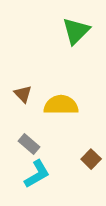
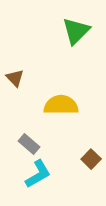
brown triangle: moved 8 px left, 16 px up
cyan L-shape: moved 1 px right
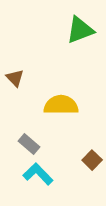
green triangle: moved 4 px right, 1 px up; rotated 24 degrees clockwise
brown square: moved 1 px right, 1 px down
cyan L-shape: rotated 104 degrees counterclockwise
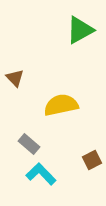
green triangle: rotated 8 degrees counterclockwise
yellow semicircle: rotated 12 degrees counterclockwise
brown square: rotated 18 degrees clockwise
cyan L-shape: moved 3 px right
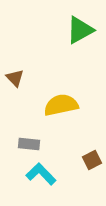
gray rectangle: rotated 35 degrees counterclockwise
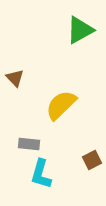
yellow semicircle: rotated 32 degrees counterclockwise
cyan L-shape: rotated 120 degrees counterclockwise
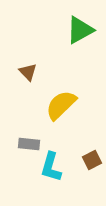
brown triangle: moved 13 px right, 6 px up
cyan L-shape: moved 10 px right, 7 px up
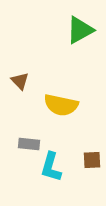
brown triangle: moved 8 px left, 9 px down
yellow semicircle: rotated 124 degrees counterclockwise
brown square: rotated 24 degrees clockwise
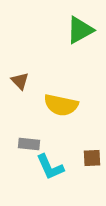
brown square: moved 2 px up
cyan L-shape: moved 1 px left; rotated 40 degrees counterclockwise
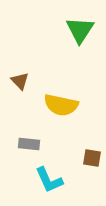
green triangle: rotated 28 degrees counterclockwise
brown square: rotated 12 degrees clockwise
cyan L-shape: moved 1 px left, 13 px down
